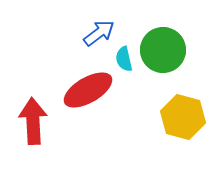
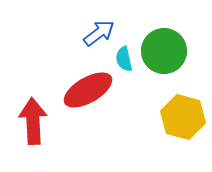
green circle: moved 1 px right, 1 px down
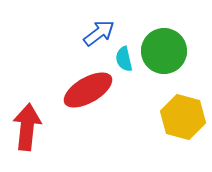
red arrow: moved 6 px left, 6 px down; rotated 9 degrees clockwise
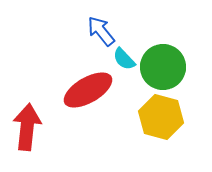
blue arrow: moved 2 px right, 2 px up; rotated 92 degrees counterclockwise
green circle: moved 1 px left, 16 px down
cyan semicircle: rotated 30 degrees counterclockwise
yellow hexagon: moved 22 px left
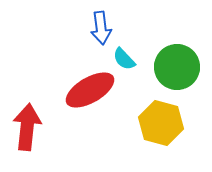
blue arrow: moved 3 px up; rotated 148 degrees counterclockwise
green circle: moved 14 px right
red ellipse: moved 2 px right
yellow hexagon: moved 6 px down
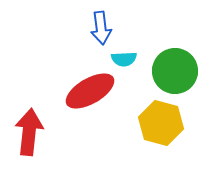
cyan semicircle: rotated 50 degrees counterclockwise
green circle: moved 2 px left, 4 px down
red ellipse: moved 1 px down
red arrow: moved 2 px right, 5 px down
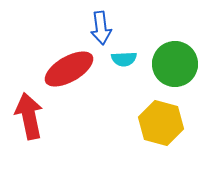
green circle: moved 7 px up
red ellipse: moved 21 px left, 22 px up
red arrow: moved 16 px up; rotated 18 degrees counterclockwise
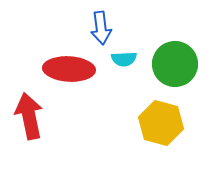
red ellipse: rotated 33 degrees clockwise
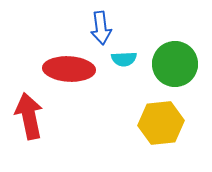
yellow hexagon: rotated 21 degrees counterclockwise
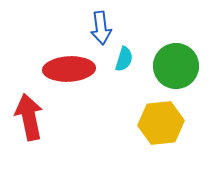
cyan semicircle: rotated 70 degrees counterclockwise
green circle: moved 1 px right, 2 px down
red ellipse: rotated 6 degrees counterclockwise
red arrow: moved 1 px down
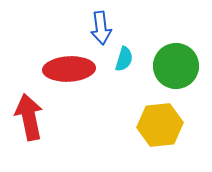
yellow hexagon: moved 1 px left, 2 px down
